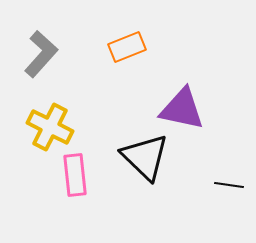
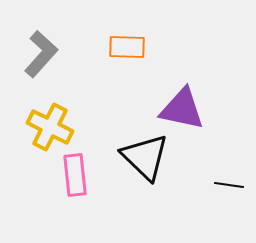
orange rectangle: rotated 24 degrees clockwise
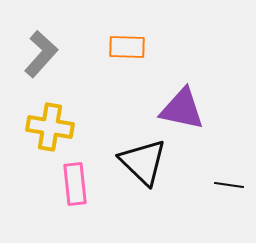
yellow cross: rotated 18 degrees counterclockwise
black triangle: moved 2 px left, 5 px down
pink rectangle: moved 9 px down
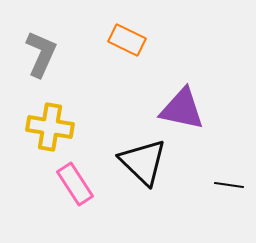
orange rectangle: moved 7 px up; rotated 24 degrees clockwise
gray L-shape: rotated 18 degrees counterclockwise
pink rectangle: rotated 27 degrees counterclockwise
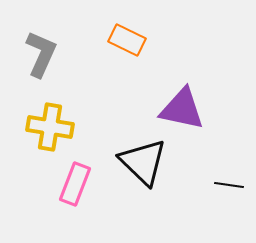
pink rectangle: rotated 54 degrees clockwise
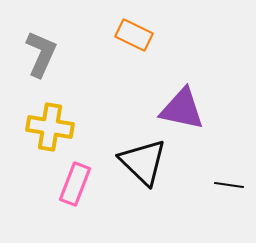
orange rectangle: moved 7 px right, 5 px up
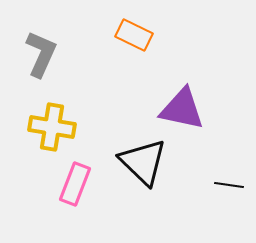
yellow cross: moved 2 px right
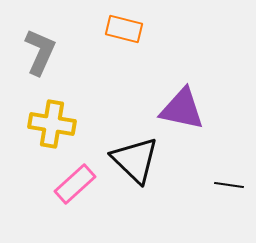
orange rectangle: moved 10 px left, 6 px up; rotated 12 degrees counterclockwise
gray L-shape: moved 1 px left, 2 px up
yellow cross: moved 3 px up
black triangle: moved 8 px left, 2 px up
pink rectangle: rotated 27 degrees clockwise
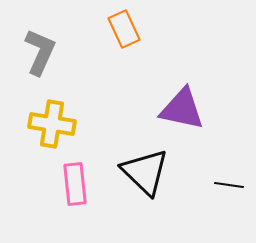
orange rectangle: rotated 51 degrees clockwise
black triangle: moved 10 px right, 12 px down
pink rectangle: rotated 54 degrees counterclockwise
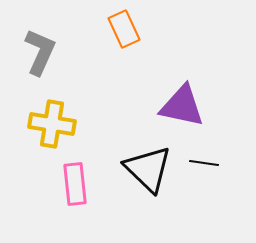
purple triangle: moved 3 px up
black triangle: moved 3 px right, 3 px up
black line: moved 25 px left, 22 px up
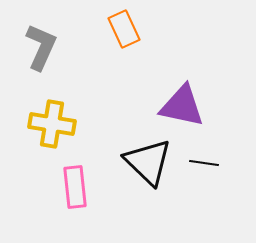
gray L-shape: moved 1 px right, 5 px up
black triangle: moved 7 px up
pink rectangle: moved 3 px down
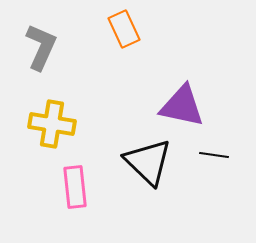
black line: moved 10 px right, 8 px up
